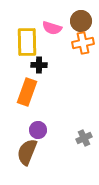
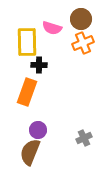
brown circle: moved 2 px up
orange cross: rotated 10 degrees counterclockwise
brown semicircle: moved 3 px right
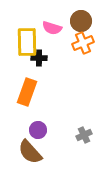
brown circle: moved 2 px down
black cross: moved 7 px up
gray cross: moved 3 px up
brown semicircle: rotated 64 degrees counterclockwise
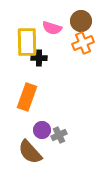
orange rectangle: moved 5 px down
purple circle: moved 4 px right
gray cross: moved 25 px left
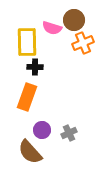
brown circle: moved 7 px left, 1 px up
black cross: moved 4 px left, 9 px down
gray cross: moved 10 px right, 2 px up
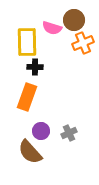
purple circle: moved 1 px left, 1 px down
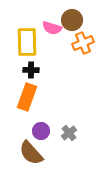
brown circle: moved 2 px left
black cross: moved 4 px left, 3 px down
gray cross: rotated 14 degrees counterclockwise
brown semicircle: moved 1 px right, 1 px down
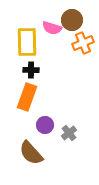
purple circle: moved 4 px right, 6 px up
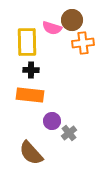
orange cross: rotated 15 degrees clockwise
orange rectangle: moved 3 px right, 2 px up; rotated 76 degrees clockwise
purple circle: moved 7 px right, 4 px up
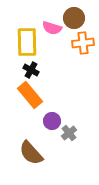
brown circle: moved 2 px right, 2 px up
black cross: rotated 28 degrees clockwise
orange rectangle: rotated 44 degrees clockwise
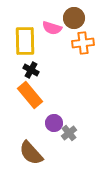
yellow rectangle: moved 2 px left, 1 px up
purple circle: moved 2 px right, 2 px down
